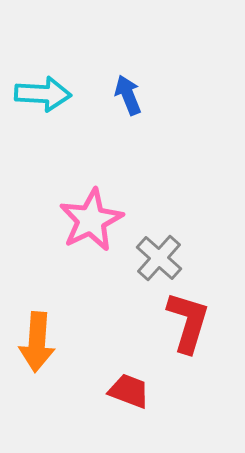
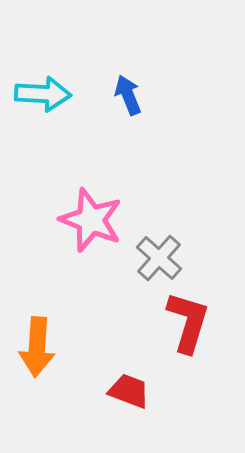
pink star: rotated 24 degrees counterclockwise
orange arrow: moved 5 px down
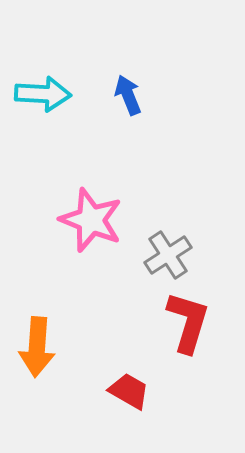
gray cross: moved 9 px right, 3 px up; rotated 15 degrees clockwise
red trapezoid: rotated 9 degrees clockwise
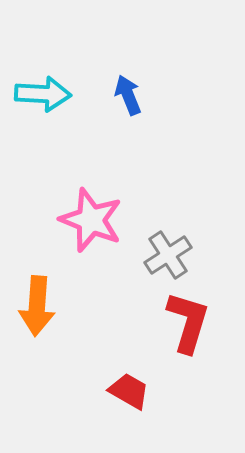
orange arrow: moved 41 px up
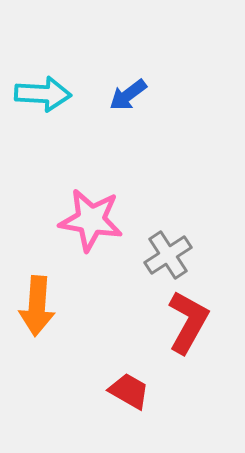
blue arrow: rotated 105 degrees counterclockwise
pink star: rotated 12 degrees counterclockwise
red L-shape: rotated 12 degrees clockwise
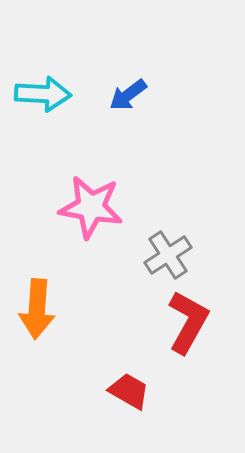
pink star: moved 13 px up
orange arrow: moved 3 px down
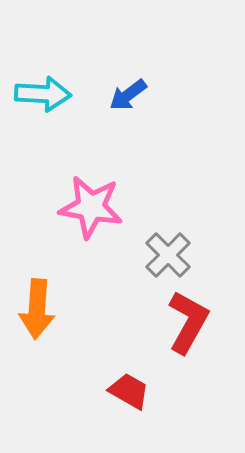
gray cross: rotated 12 degrees counterclockwise
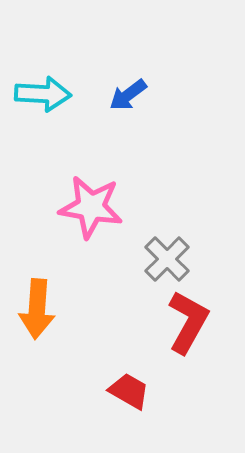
gray cross: moved 1 px left, 4 px down
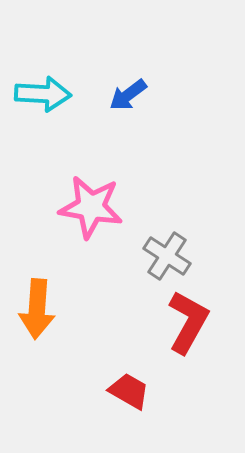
gray cross: moved 3 px up; rotated 12 degrees counterclockwise
